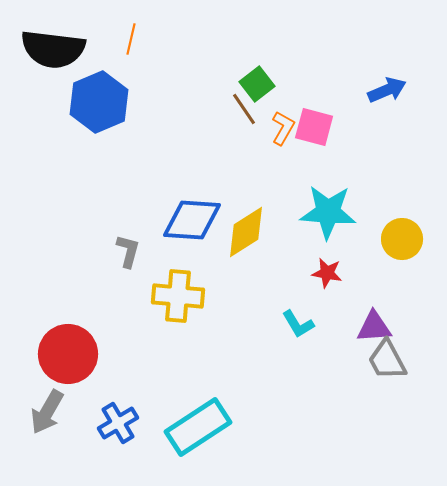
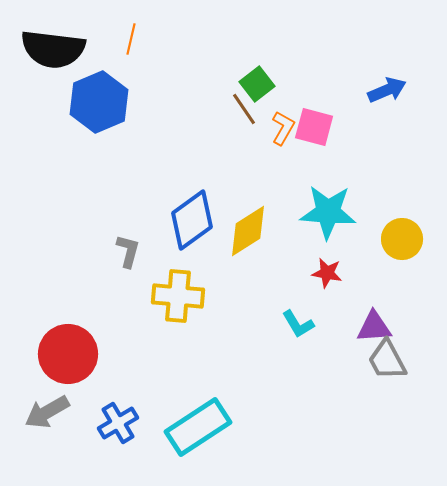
blue diamond: rotated 40 degrees counterclockwise
yellow diamond: moved 2 px right, 1 px up
gray arrow: rotated 30 degrees clockwise
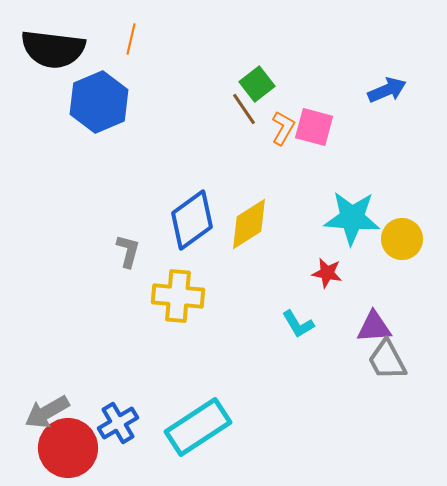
cyan star: moved 24 px right, 6 px down
yellow diamond: moved 1 px right, 7 px up
red circle: moved 94 px down
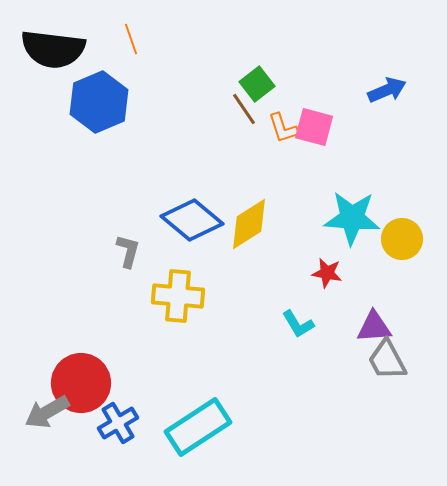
orange line: rotated 32 degrees counterclockwise
orange L-shape: rotated 132 degrees clockwise
blue diamond: rotated 76 degrees clockwise
red circle: moved 13 px right, 65 px up
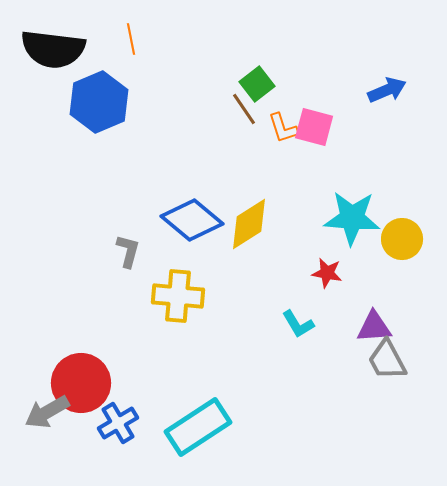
orange line: rotated 8 degrees clockwise
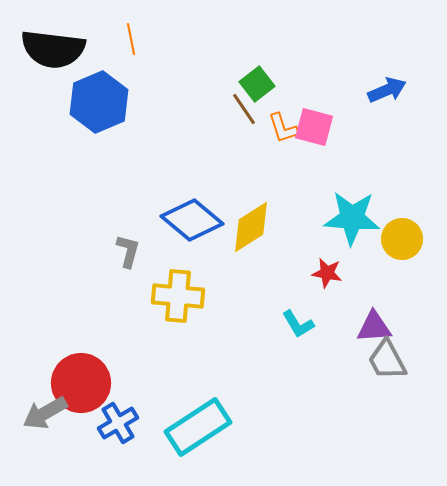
yellow diamond: moved 2 px right, 3 px down
gray arrow: moved 2 px left, 1 px down
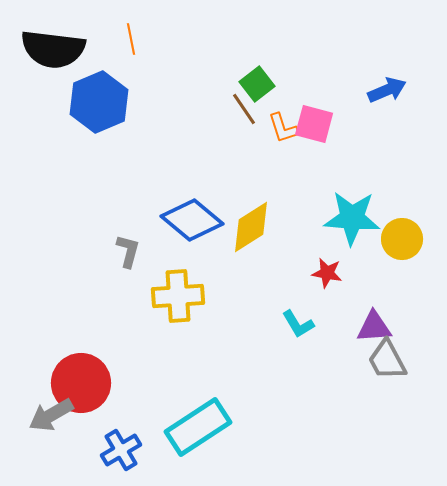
pink square: moved 3 px up
yellow cross: rotated 9 degrees counterclockwise
gray arrow: moved 6 px right, 2 px down
blue cross: moved 3 px right, 27 px down
